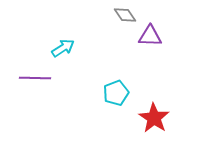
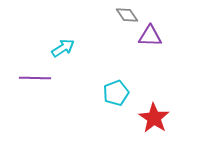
gray diamond: moved 2 px right
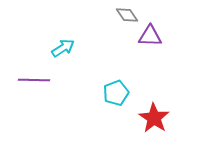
purple line: moved 1 px left, 2 px down
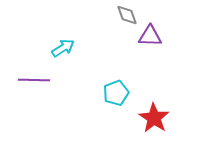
gray diamond: rotated 15 degrees clockwise
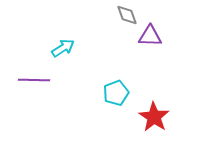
red star: moved 1 px up
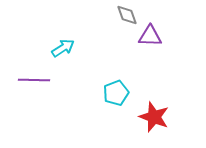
red star: rotated 12 degrees counterclockwise
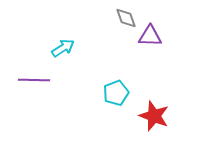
gray diamond: moved 1 px left, 3 px down
red star: moved 1 px up
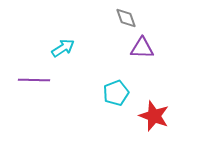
purple triangle: moved 8 px left, 12 px down
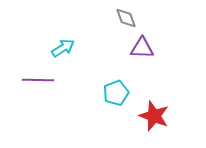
purple line: moved 4 px right
